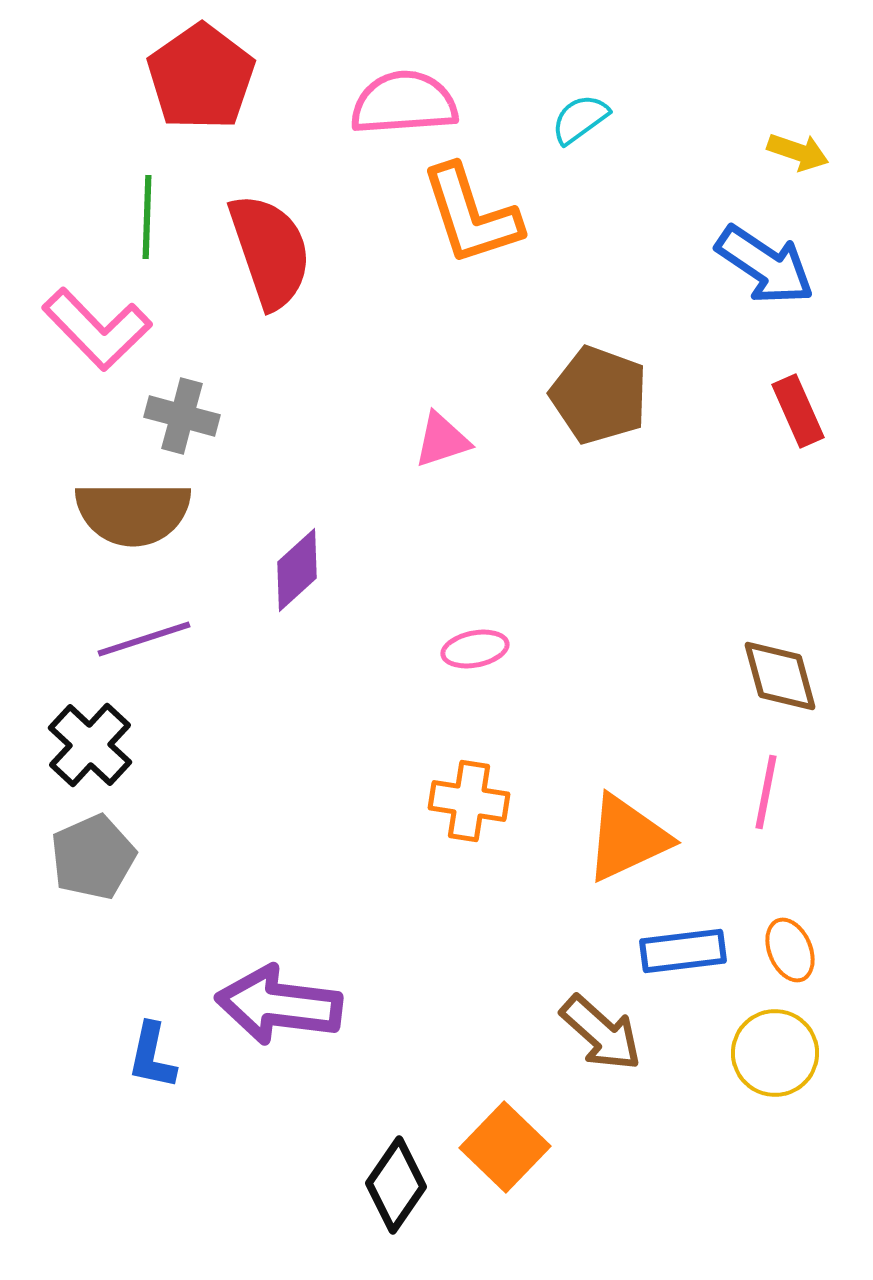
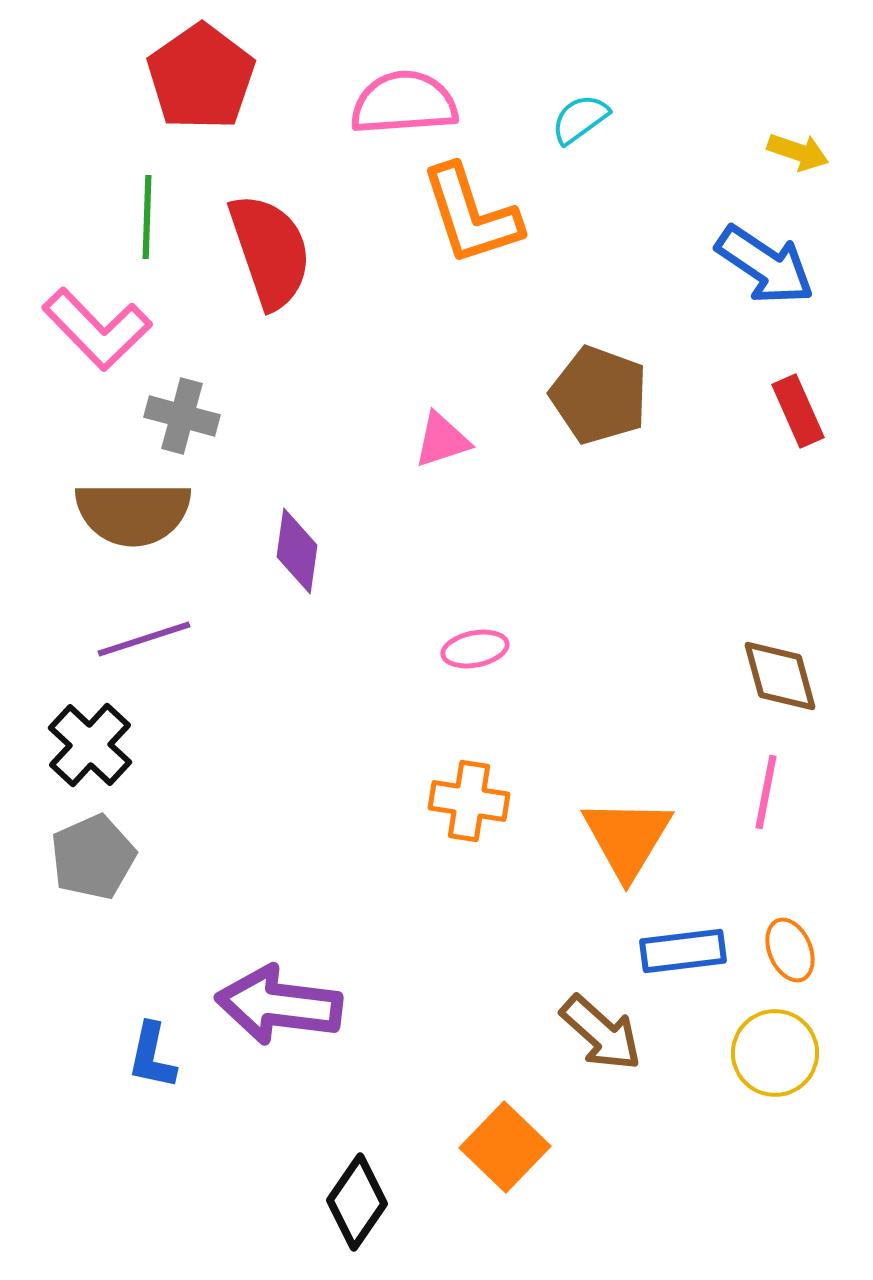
purple diamond: moved 19 px up; rotated 40 degrees counterclockwise
orange triangle: rotated 34 degrees counterclockwise
black diamond: moved 39 px left, 17 px down
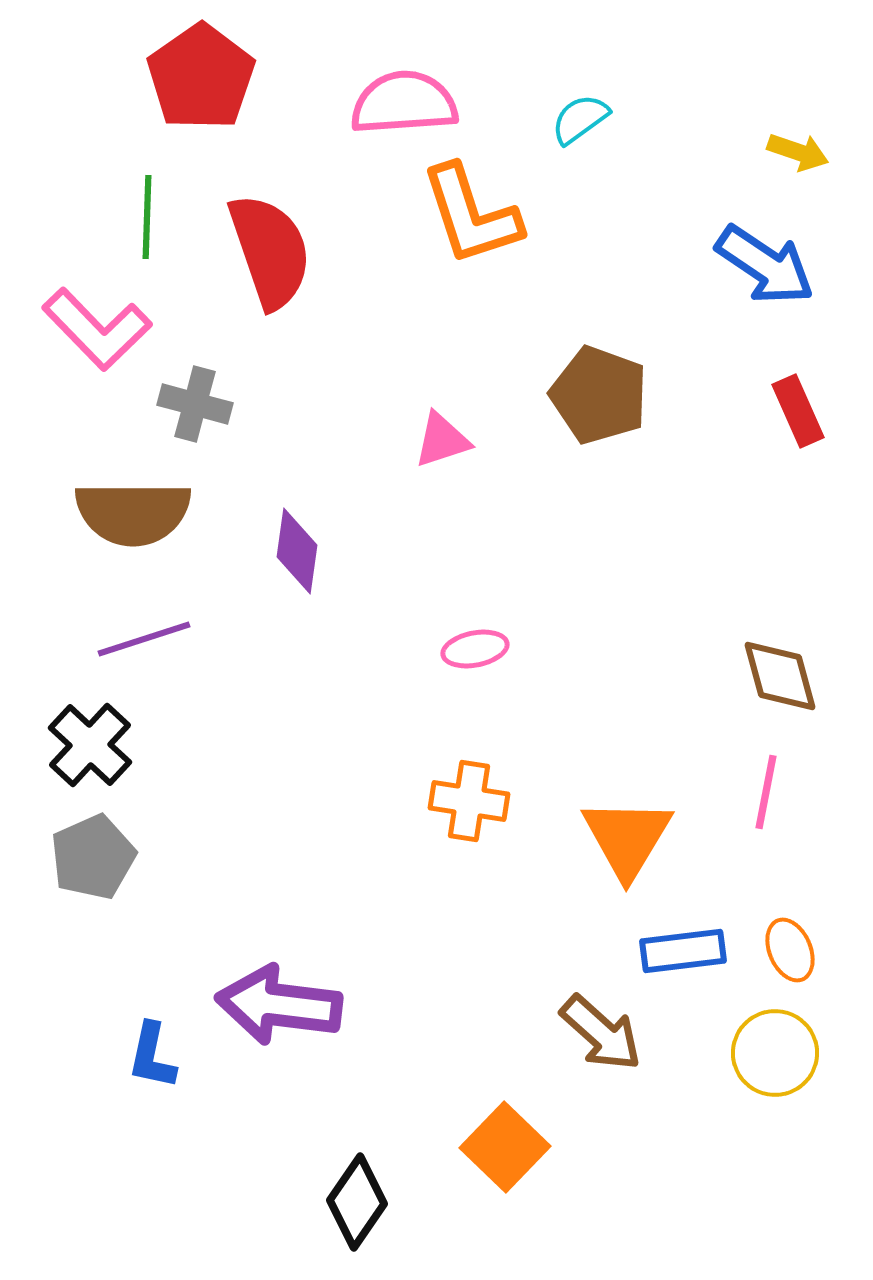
gray cross: moved 13 px right, 12 px up
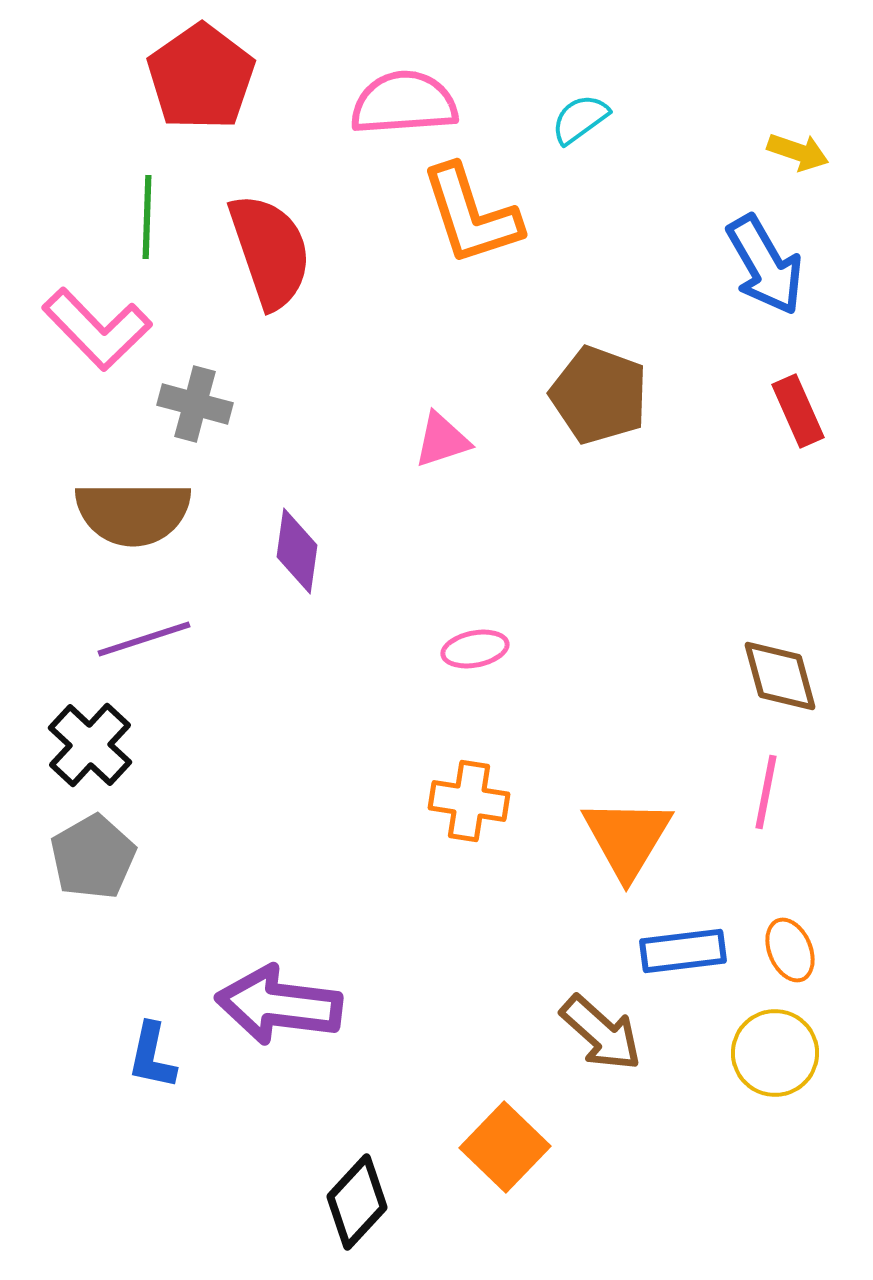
blue arrow: rotated 26 degrees clockwise
gray pentagon: rotated 6 degrees counterclockwise
black diamond: rotated 8 degrees clockwise
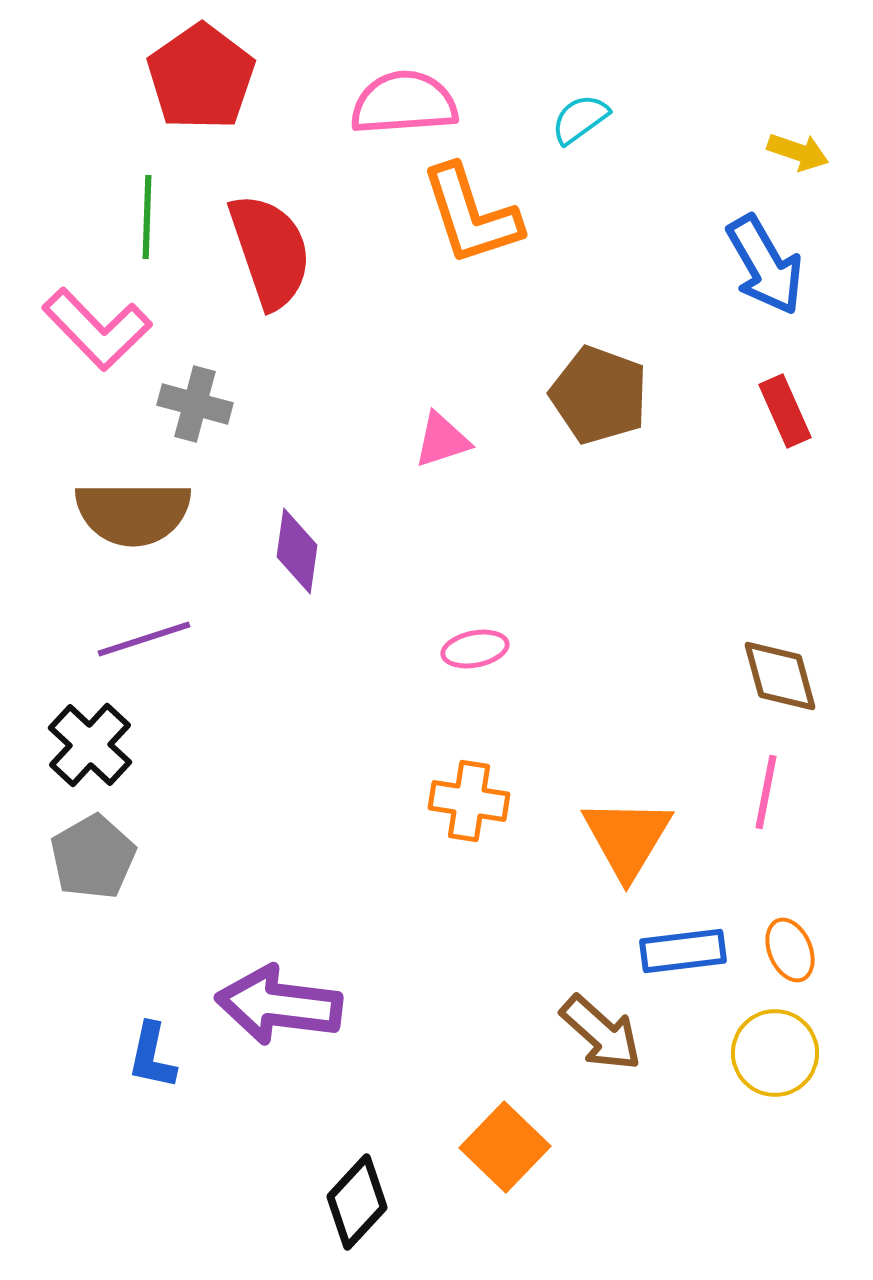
red rectangle: moved 13 px left
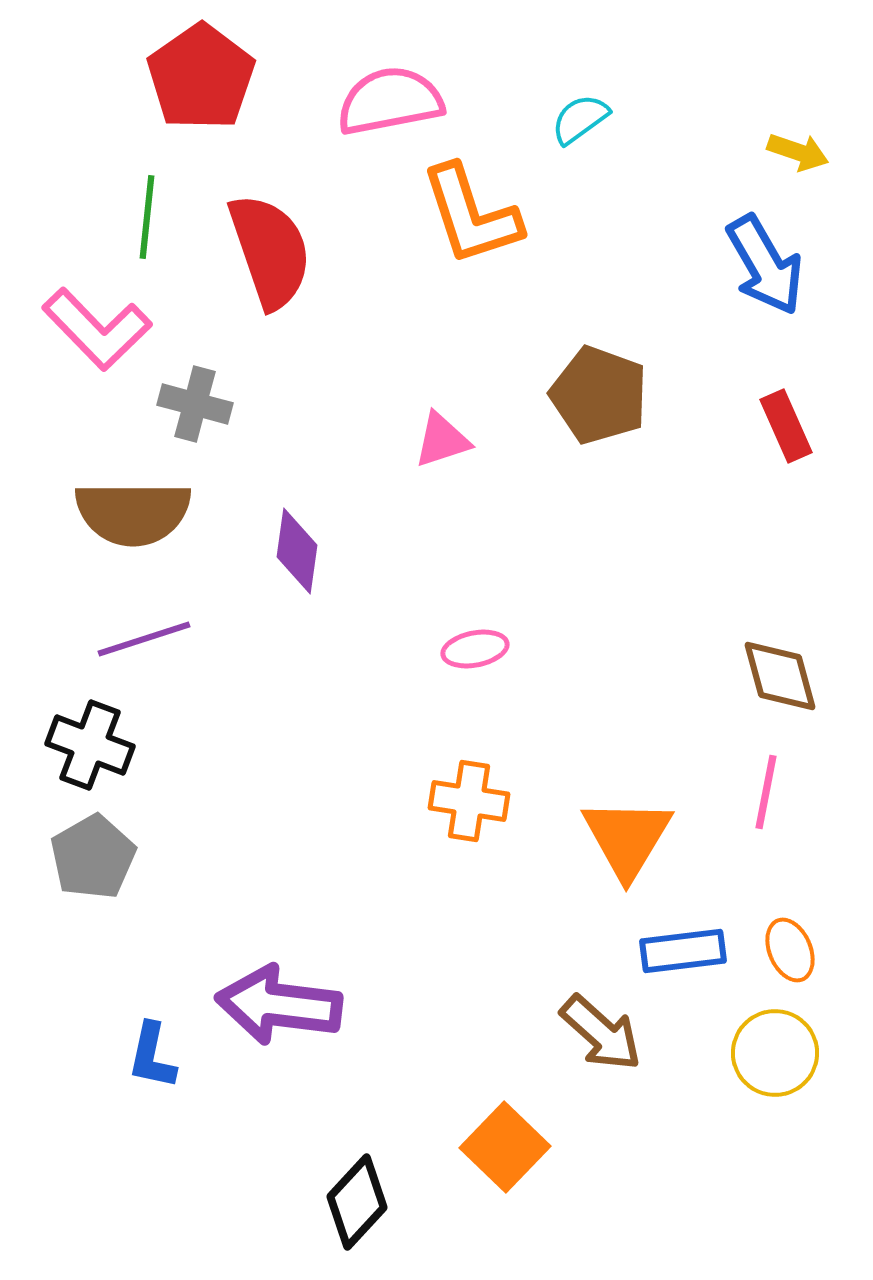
pink semicircle: moved 14 px left, 2 px up; rotated 7 degrees counterclockwise
green line: rotated 4 degrees clockwise
red rectangle: moved 1 px right, 15 px down
black cross: rotated 22 degrees counterclockwise
